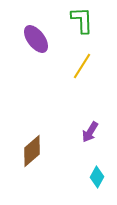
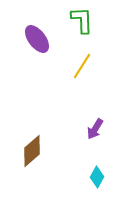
purple ellipse: moved 1 px right
purple arrow: moved 5 px right, 3 px up
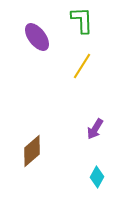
purple ellipse: moved 2 px up
